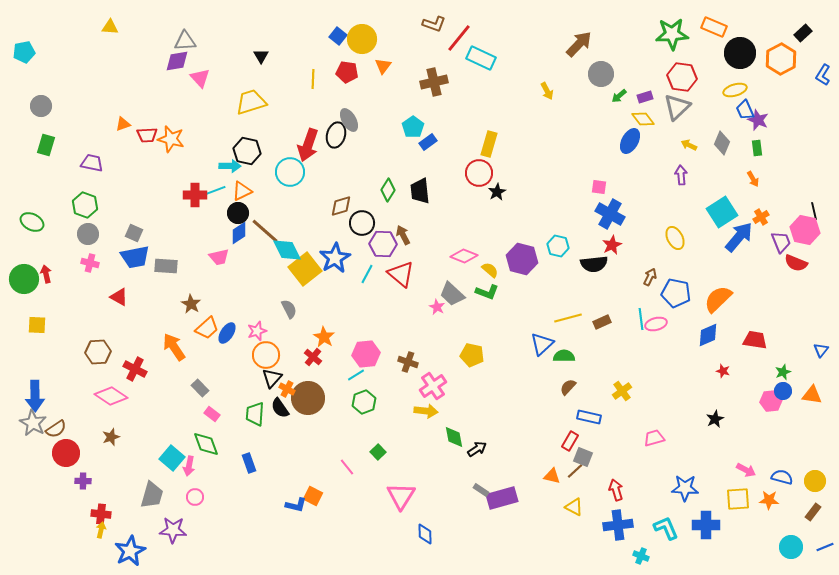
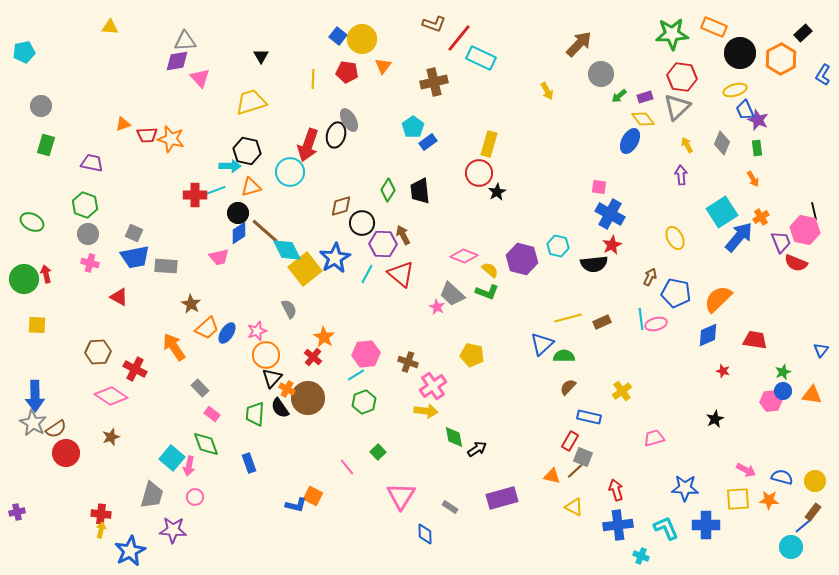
yellow arrow at (689, 145): moved 2 px left; rotated 35 degrees clockwise
orange triangle at (242, 191): moved 9 px right, 4 px up; rotated 10 degrees clockwise
purple cross at (83, 481): moved 66 px left, 31 px down; rotated 14 degrees counterclockwise
gray rectangle at (481, 490): moved 31 px left, 17 px down
blue line at (825, 547): moved 22 px left, 21 px up; rotated 18 degrees counterclockwise
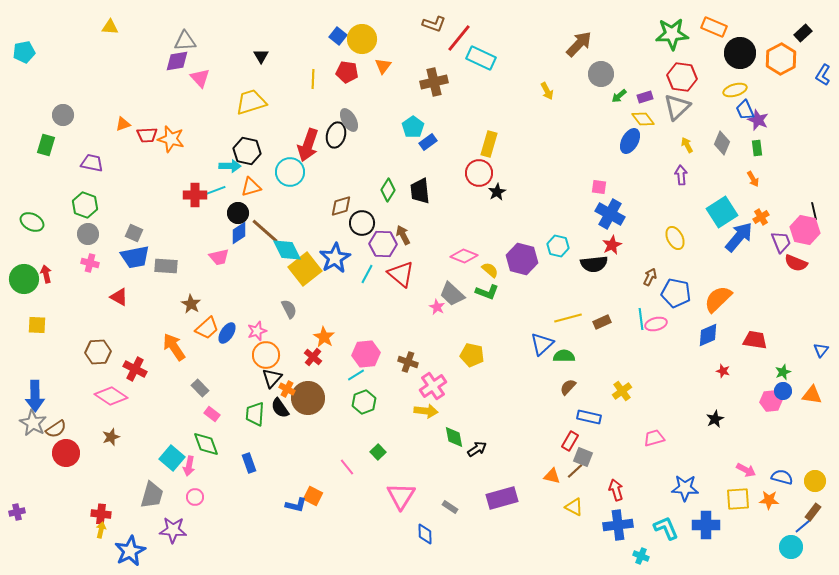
gray circle at (41, 106): moved 22 px right, 9 px down
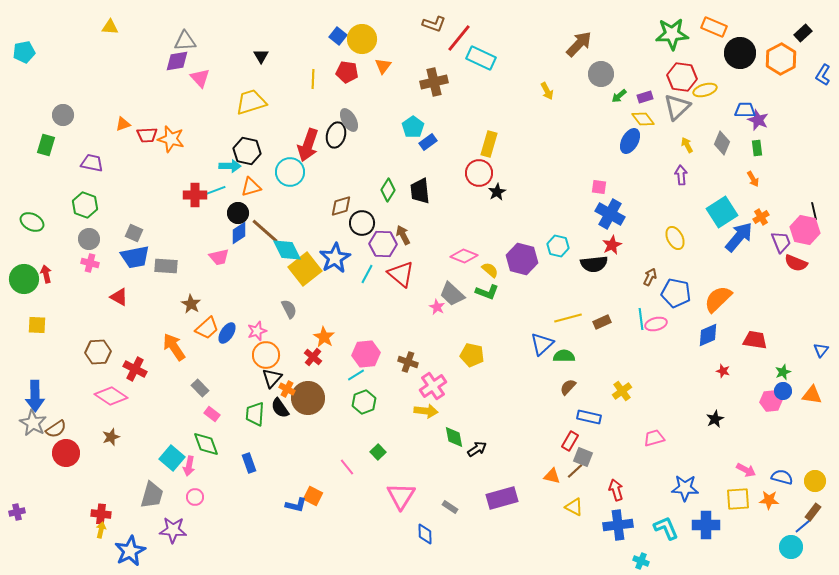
yellow ellipse at (735, 90): moved 30 px left
blue trapezoid at (745, 110): rotated 115 degrees clockwise
gray circle at (88, 234): moved 1 px right, 5 px down
cyan cross at (641, 556): moved 5 px down
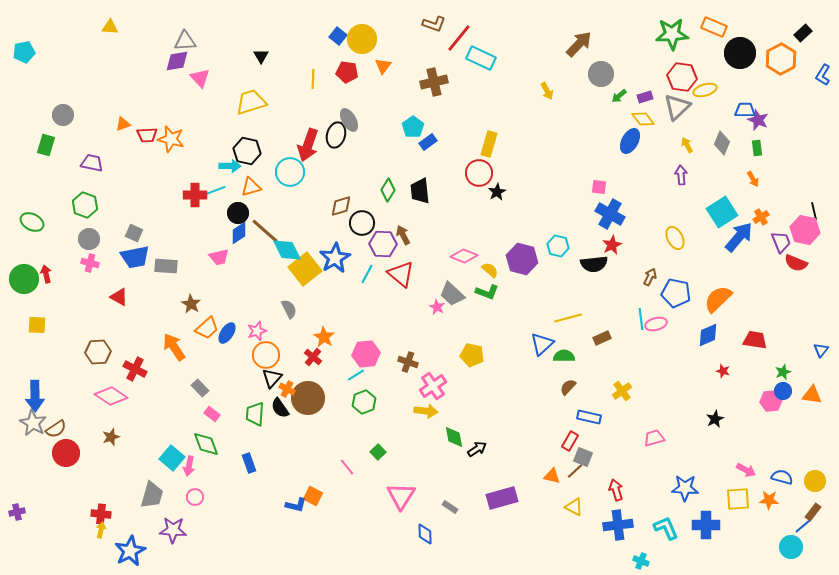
brown rectangle at (602, 322): moved 16 px down
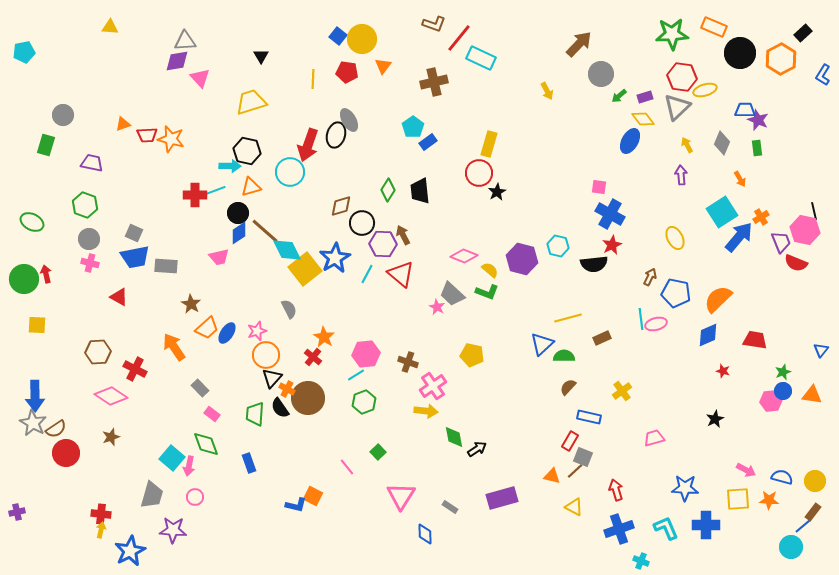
orange arrow at (753, 179): moved 13 px left
blue cross at (618, 525): moved 1 px right, 4 px down; rotated 12 degrees counterclockwise
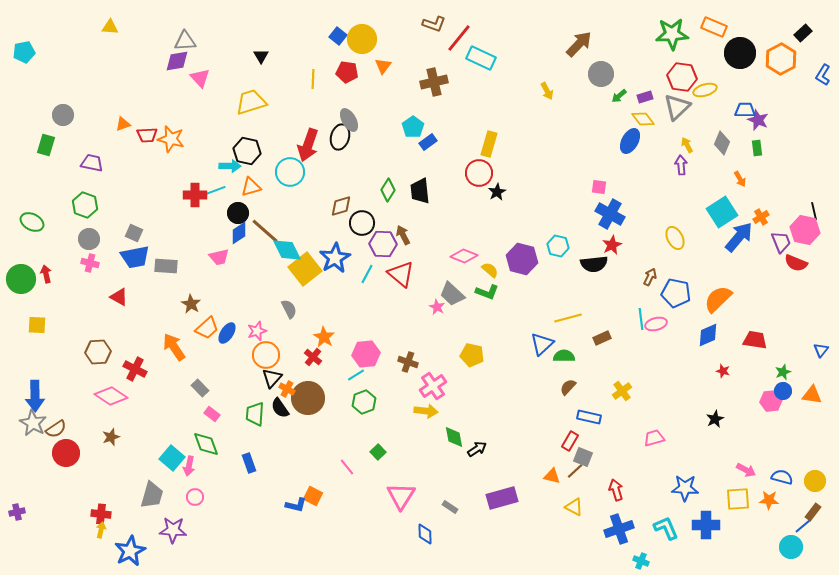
black ellipse at (336, 135): moved 4 px right, 2 px down
purple arrow at (681, 175): moved 10 px up
green circle at (24, 279): moved 3 px left
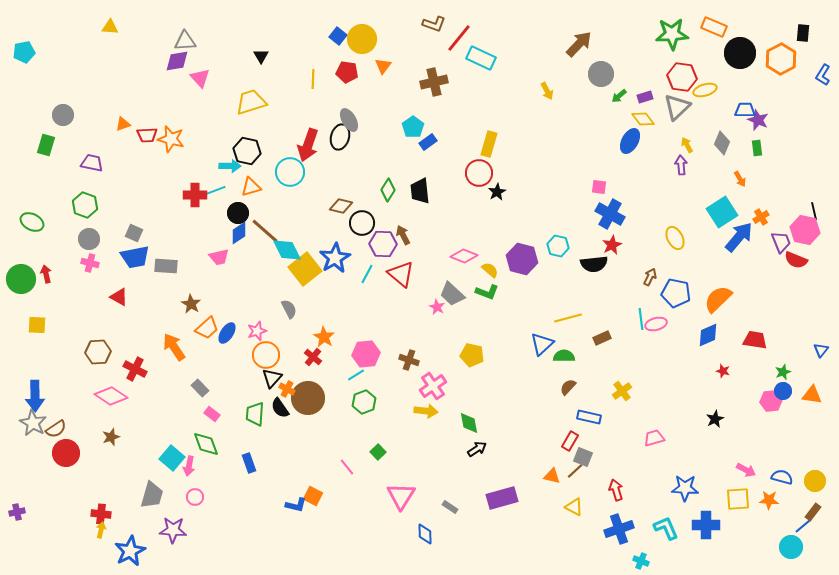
black rectangle at (803, 33): rotated 42 degrees counterclockwise
brown diamond at (341, 206): rotated 30 degrees clockwise
red semicircle at (796, 263): moved 3 px up
brown cross at (408, 362): moved 1 px right, 2 px up
green diamond at (454, 437): moved 15 px right, 14 px up
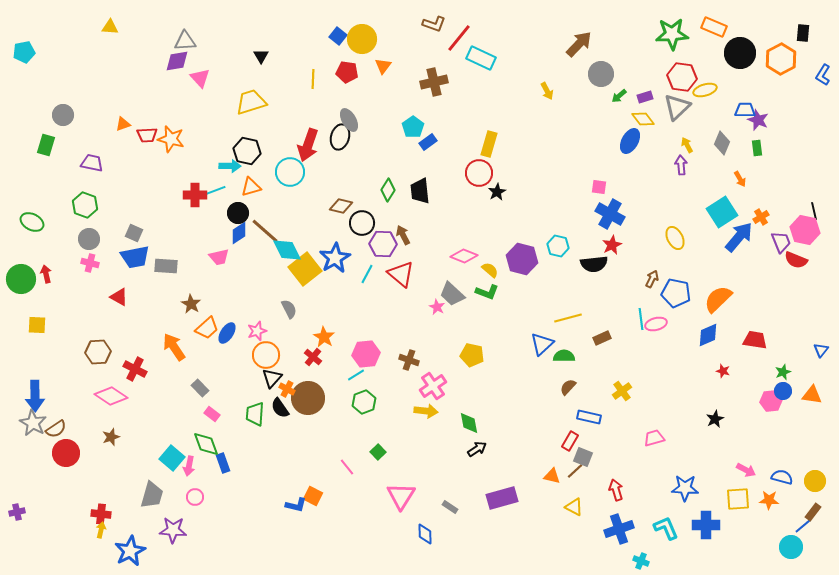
brown arrow at (650, 277): moved 2 px right, 2 px down
blue rectangle at (249, 463): moved 26 px left
